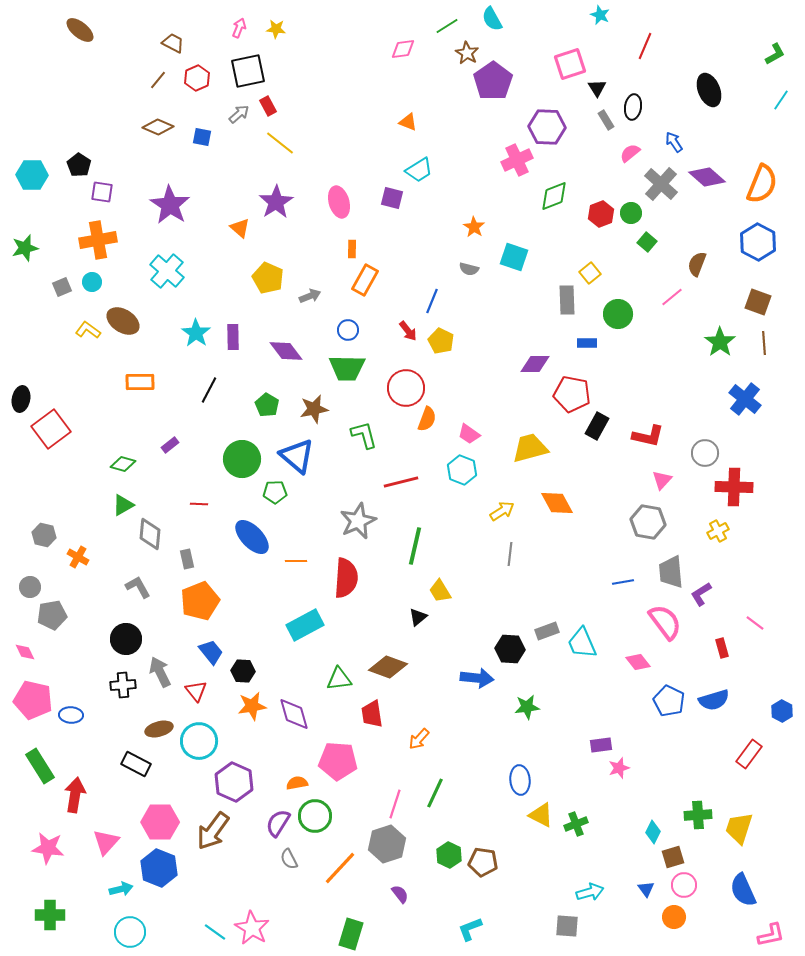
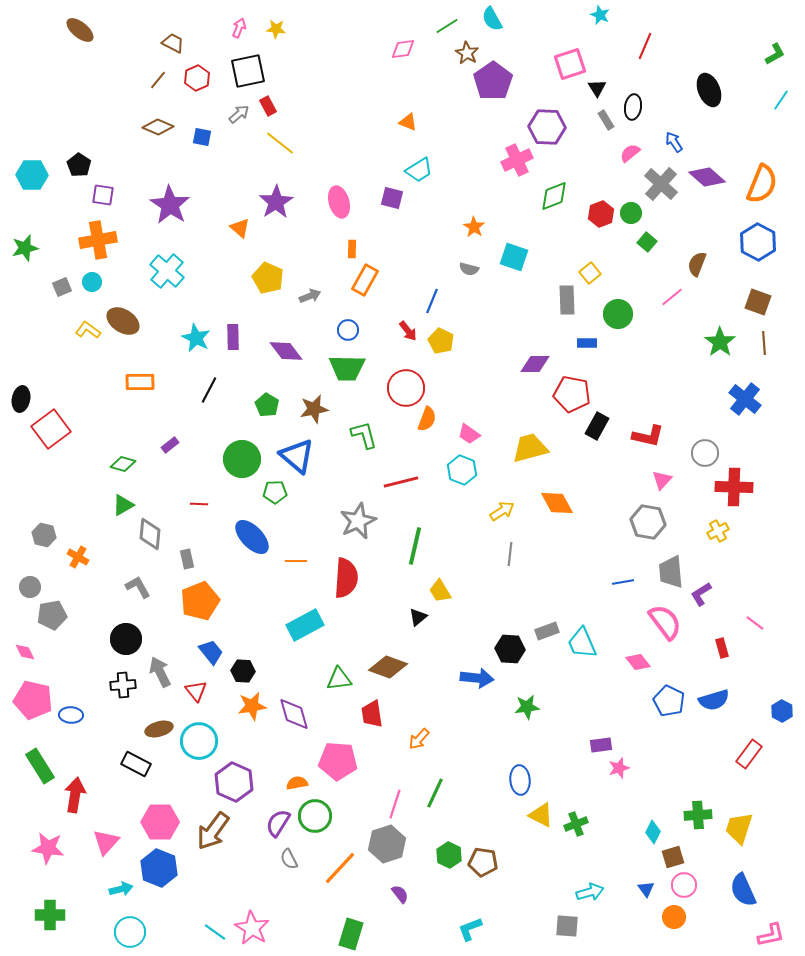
purple square at (102, 192): moved 1 px right, 3 px down
cyan star at (196, 333): moved 5 px down; rotated 8 degrees counterclockwise
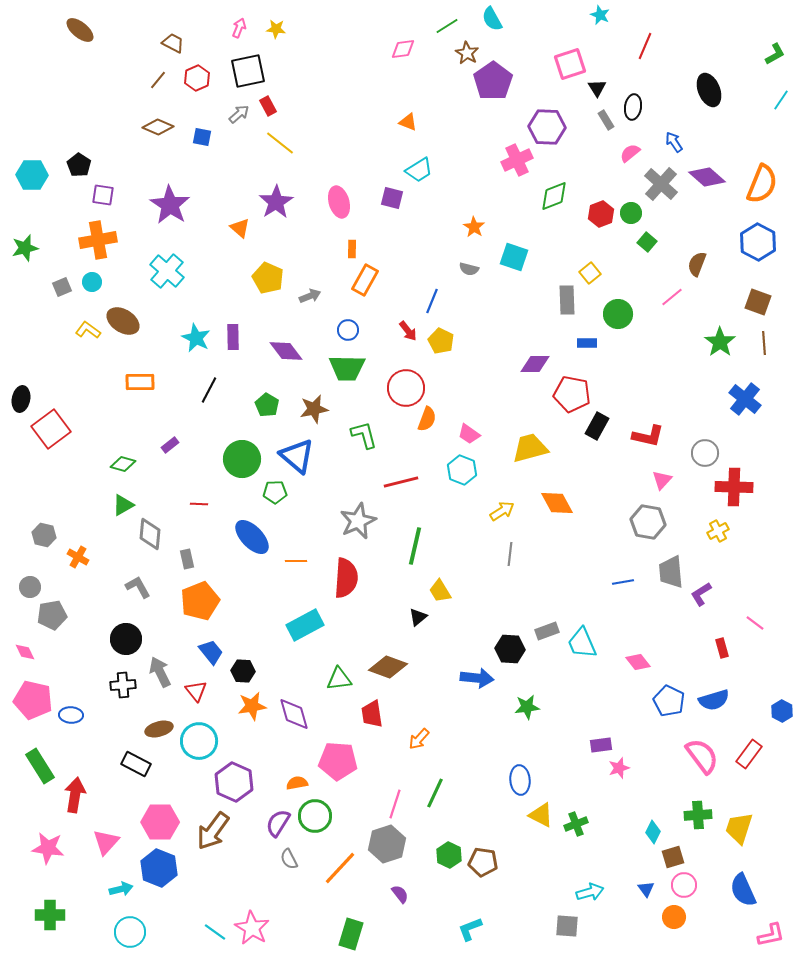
pink semicircle at (665, 622): moved 37 px right, 134 px down
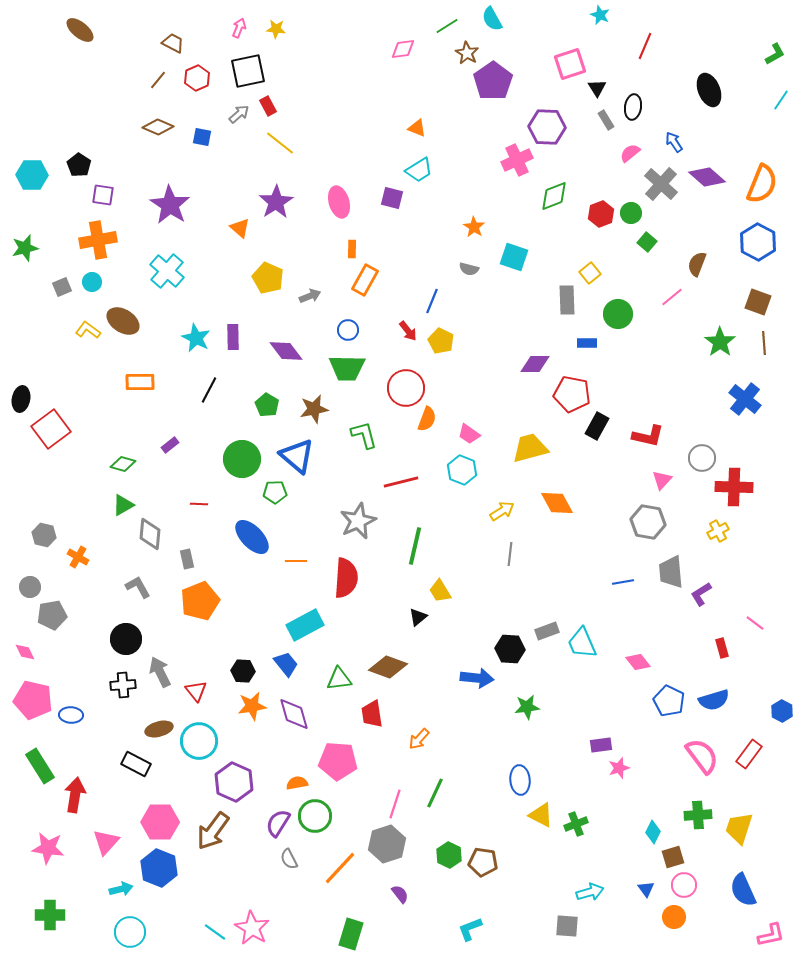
orange triangle at (408, 122): moved 9 px right, 6 px down
gray circle at (705, 453): moved 3 px left, 5 px down
blue trapezoid at (211, 652): moved 75 px right, 12 px down
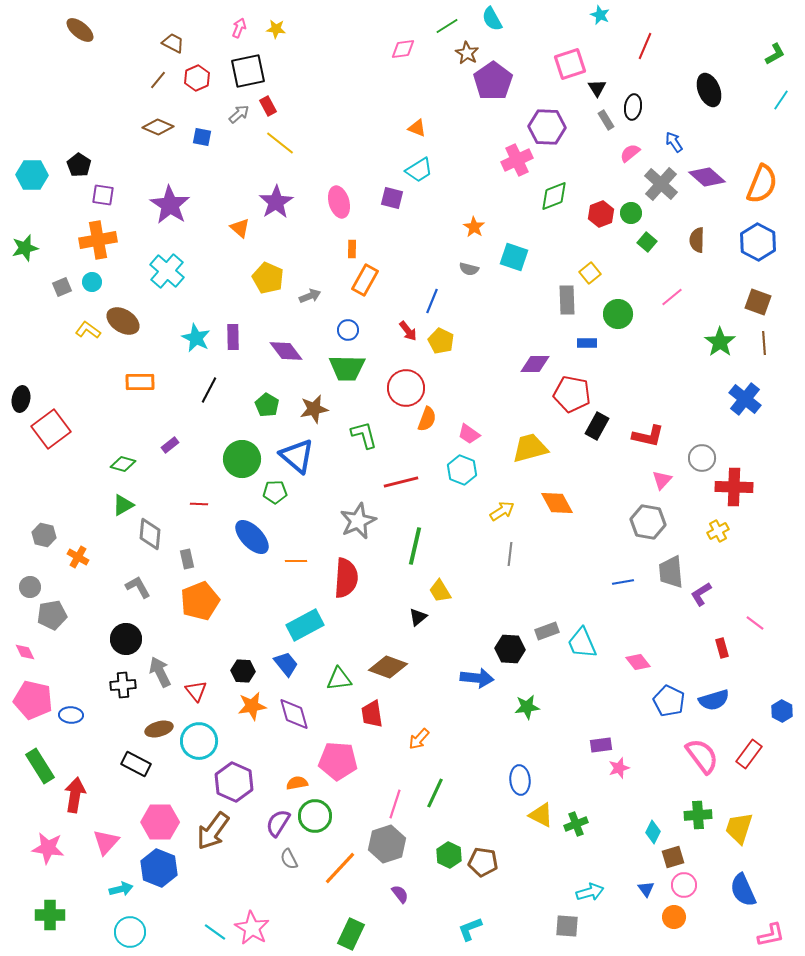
brown semicircle at (697, 264): moved 24 px up; rotated 20 degrees counterclockwise
green rectangle at (351, 934): rotated 8 degrees clockwise
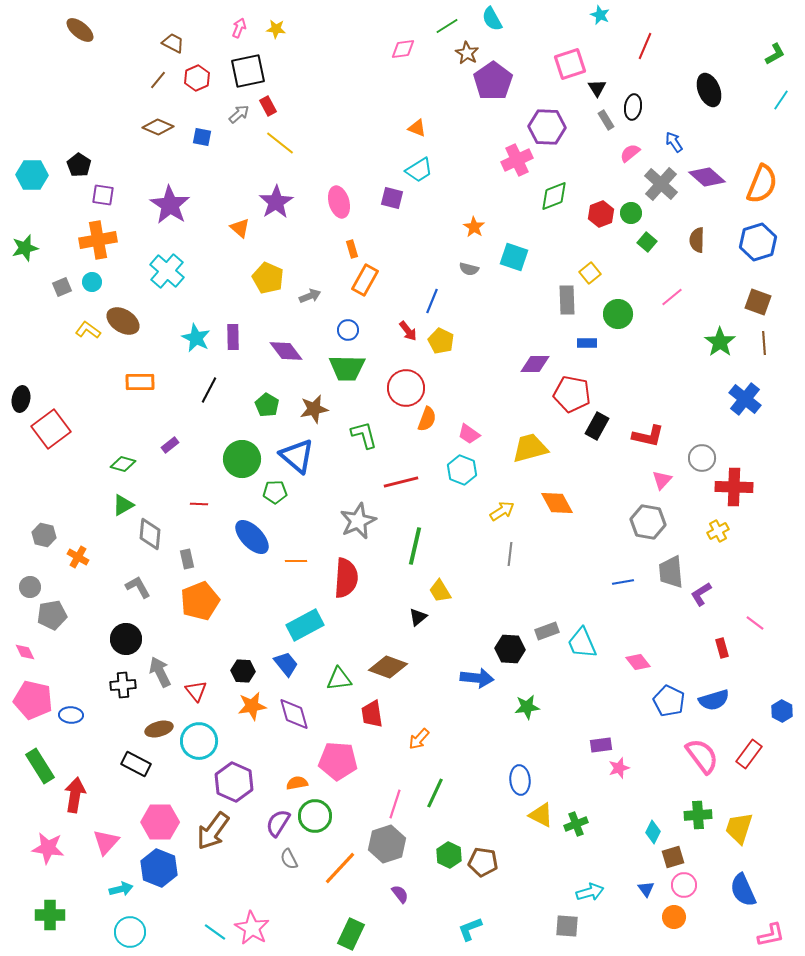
blue hexagon at (758, 242): rotated 15 degrees clockwise
orange rectangle at (352, 249): rotated 18 degrees counterclockwise
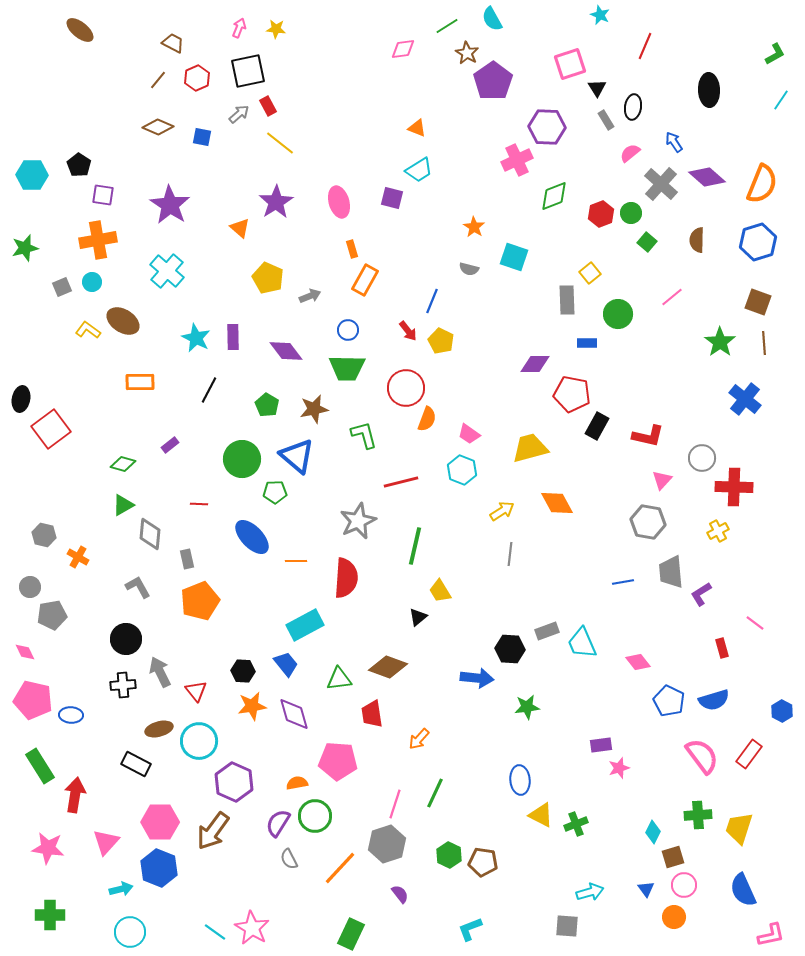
black ellipse at (709, 90): rotated 20 degrees clockwise
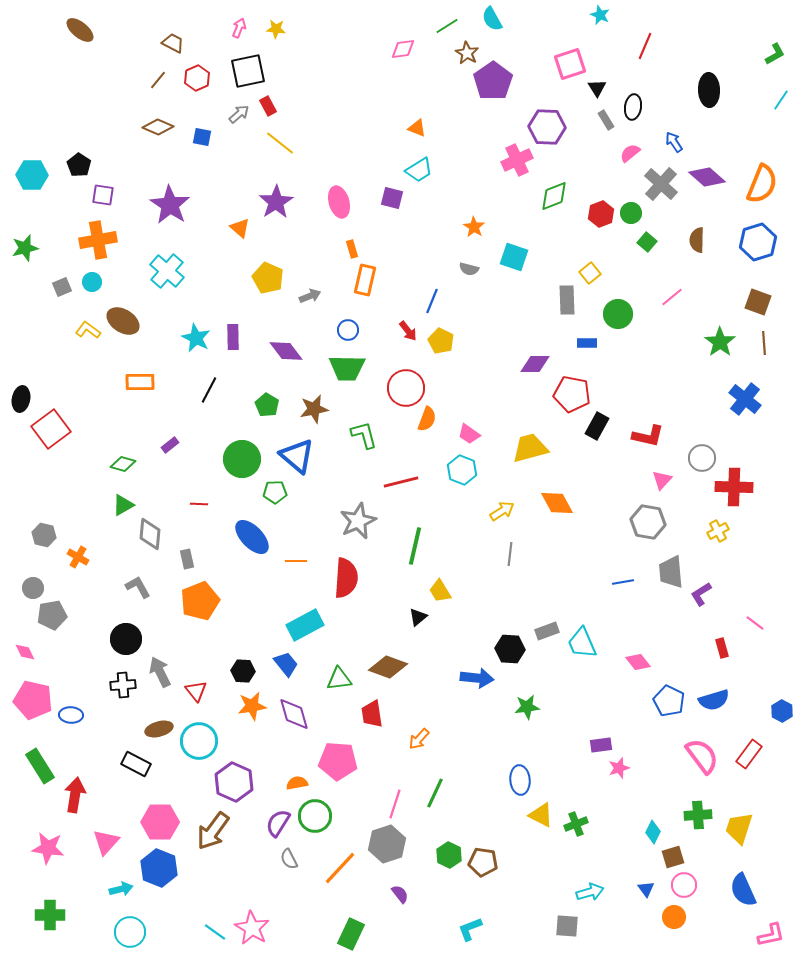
orange rectangle at (365, 280): rotated 16 degrees counterclockwise
gray circle at (30, 587): moved 3 px right, 1 px down
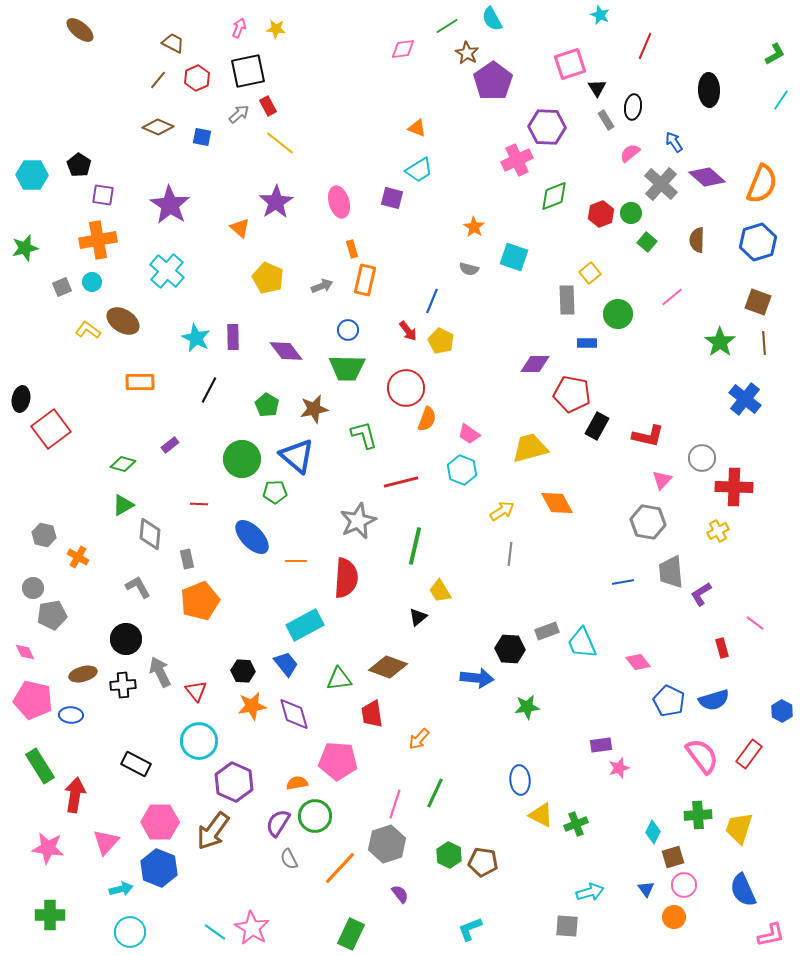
gray arrow at (310, 296): moved 12 px right, 10 px up
brown ellipse at (159, 729): moved 76 px left, 55 px up
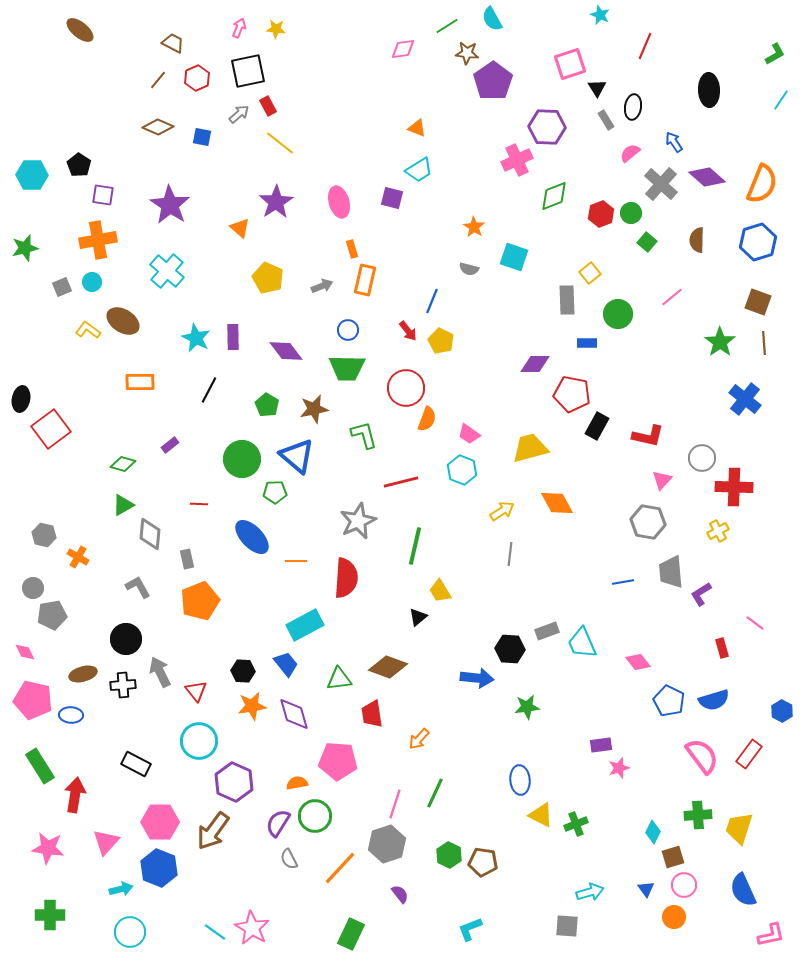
brown star at (467, 53): rotated 25 degrees counterclockwise
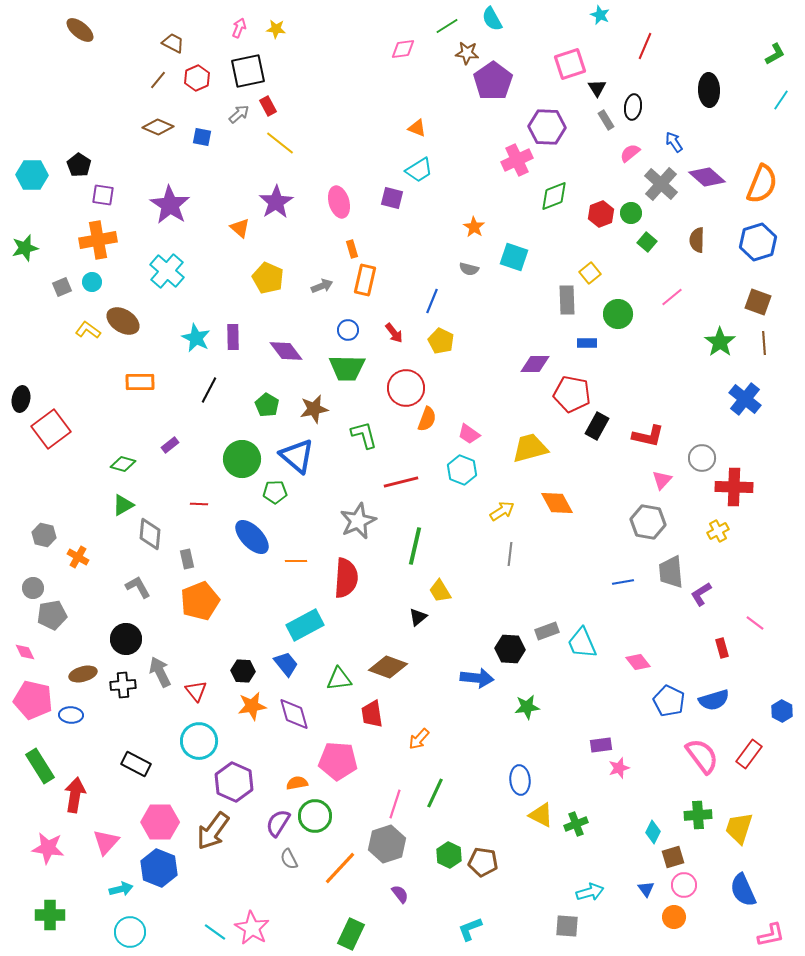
red arrow at (408, 331): moved 14 px left, 2 px down
